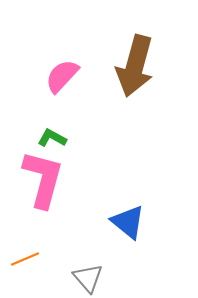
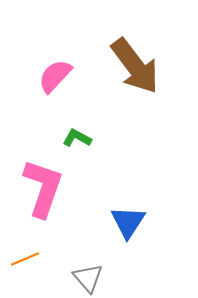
brown arrow: rotated 52 degrees counterclockwise
pink semicircle: moved 7 px left
green L-shape: moved 25 px right
pink L-shape: moved 9 px down; rotated 4 degrees clockwise
blue triangle: rotated 24 degrees clockwise
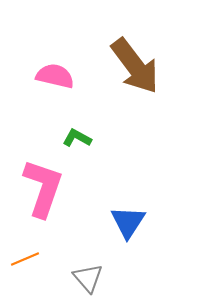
pink semicircle: rotated 60 degrees clockwise
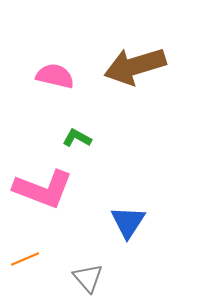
brown arrow: rotated 110 degrees clockwise
pink L-shape: moved 1 px down; rotated 92 degrees clockwise
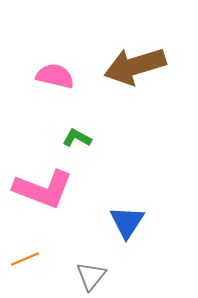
blue triangle: moved 1 px left
gray triangle: moved 3 px right, 2 px up; rotated 20 degrees clockwise
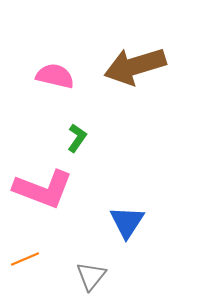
green L-shape: rotated 96 degrees clockwise
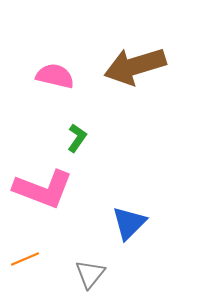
blue triangle: moved 2 px right, 1 px down; rotated 12 degrees clockwise
gray triangle: moved 1 px left, 2 px up
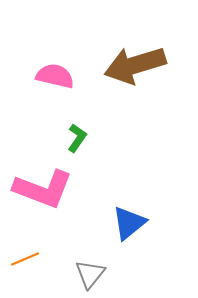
brown arrow: moved 1 px up
blue triangle: rotated 6 degrees clockwise
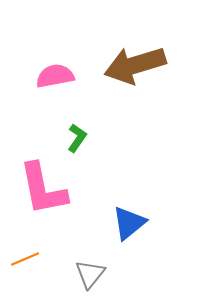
pink semicircle: rotated 24 degrees counterclockwise
pink L-shape: rotated 58 degrees clockwise
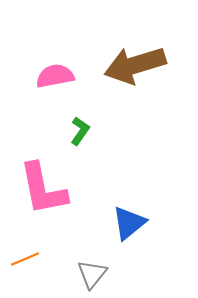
green L-shape: moved 3 px right, 7 px up
gray triangle: moved 2 px right
